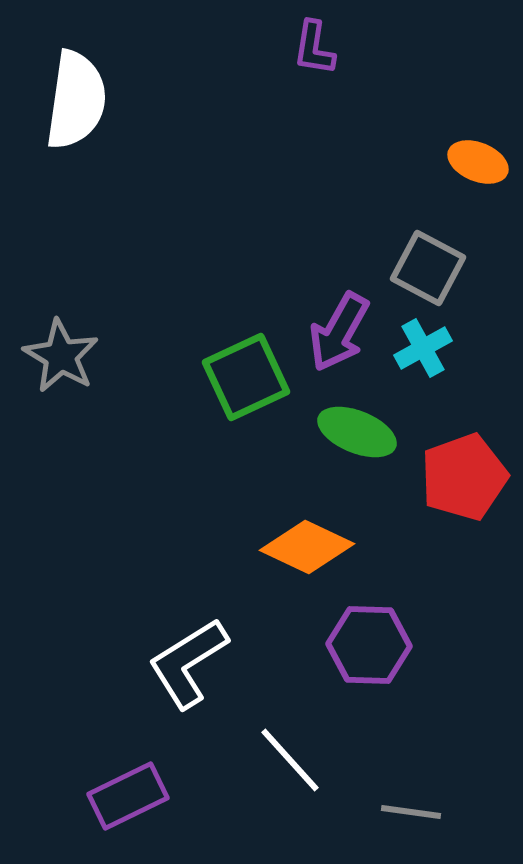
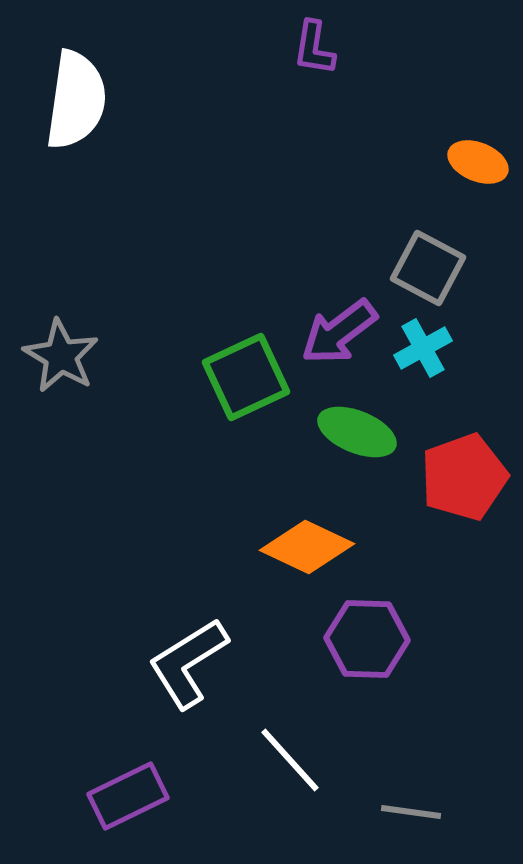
purple arrow: rotated 24 degrees clockwise
purple hexagon: moved 2 px left, 6 px up
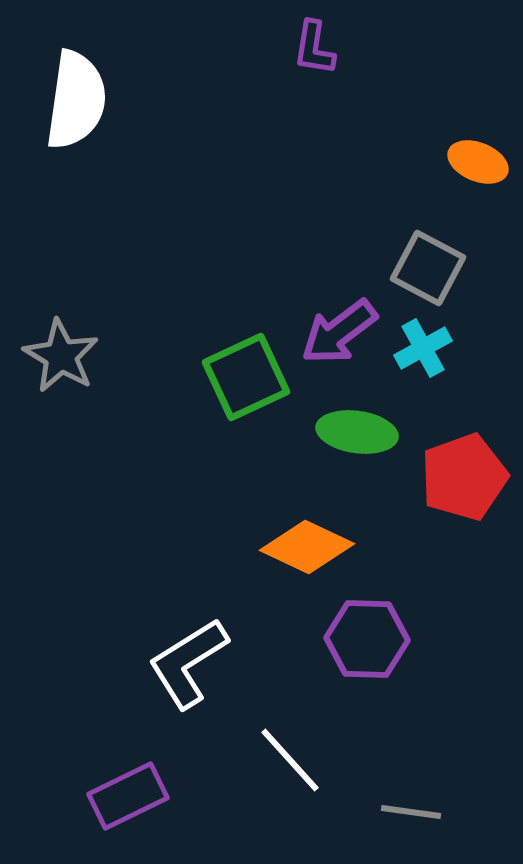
green ellipse: rotated 14 degrees counterclockwise
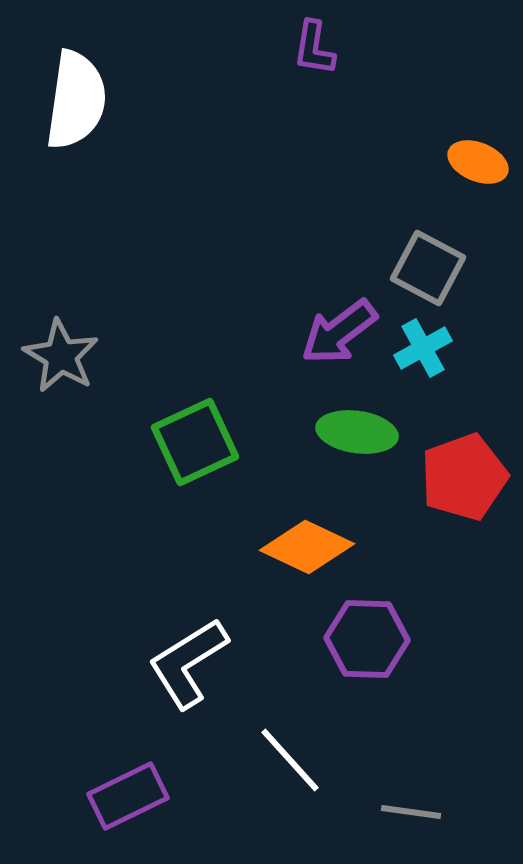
green square: moved 51 px left, 65 px down
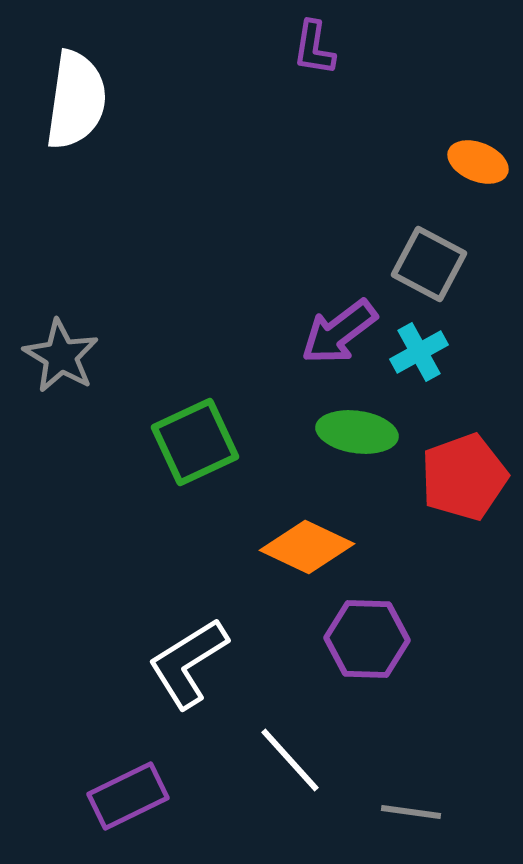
gray square: moved 1 px right, 4 px up
cyan cross: moved 4 px left, 4 px down
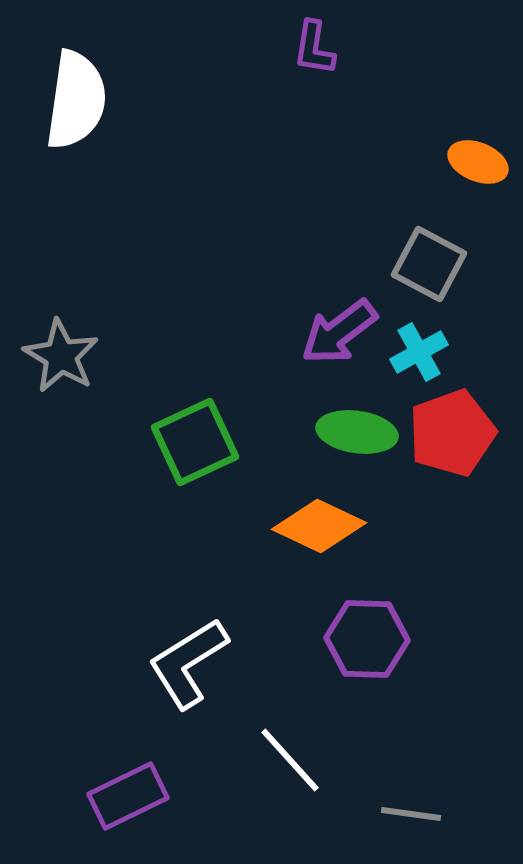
red pentagon: moved 12 px left, 44 px up
orange diamond: moved 12 px right, 21 px up
gray line: moved 2 px down
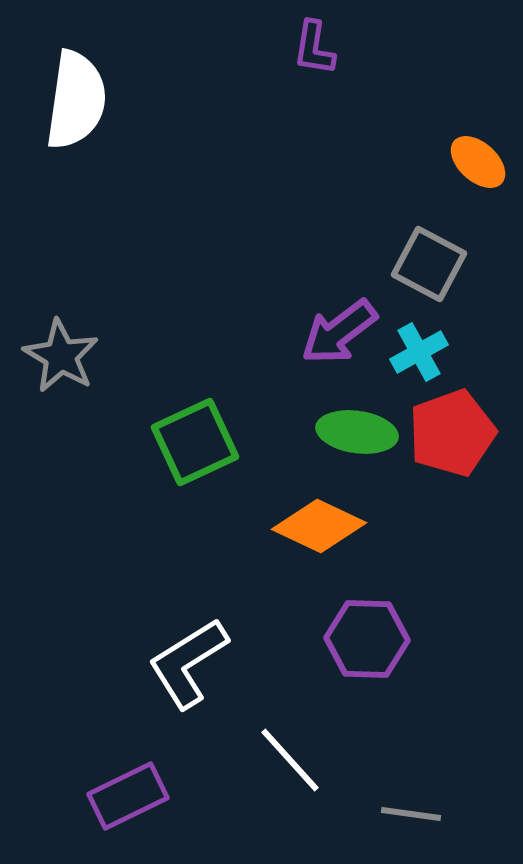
orange ellipse: rotated 20 degrees clockwise
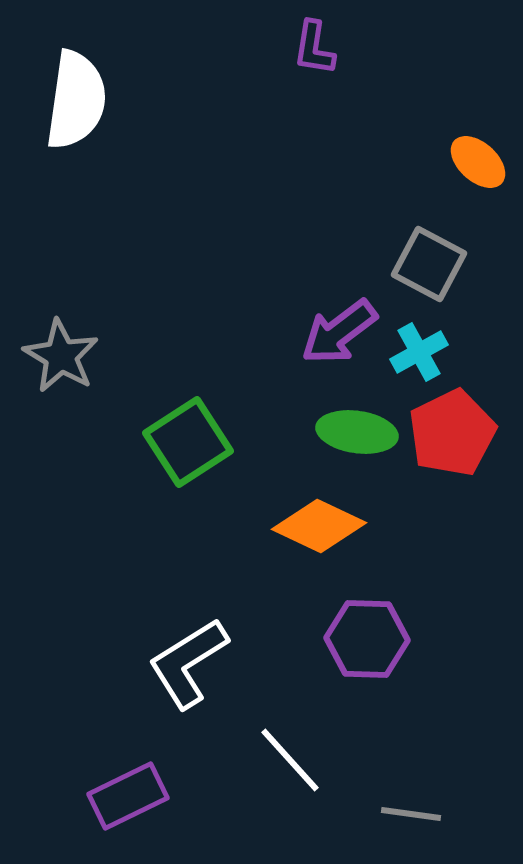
red pentagon: rotated 6 degrees counterclockwise
green square: moved 7 px left; rotated 8 degrees counterclockwise
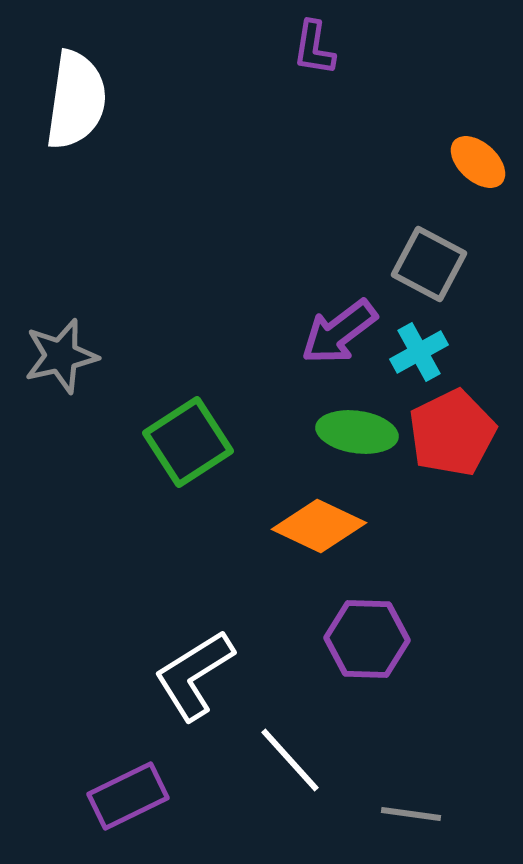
gray star: rotated 28 degrees clockwise
white L-shape: moved 6 px right, 12 px down
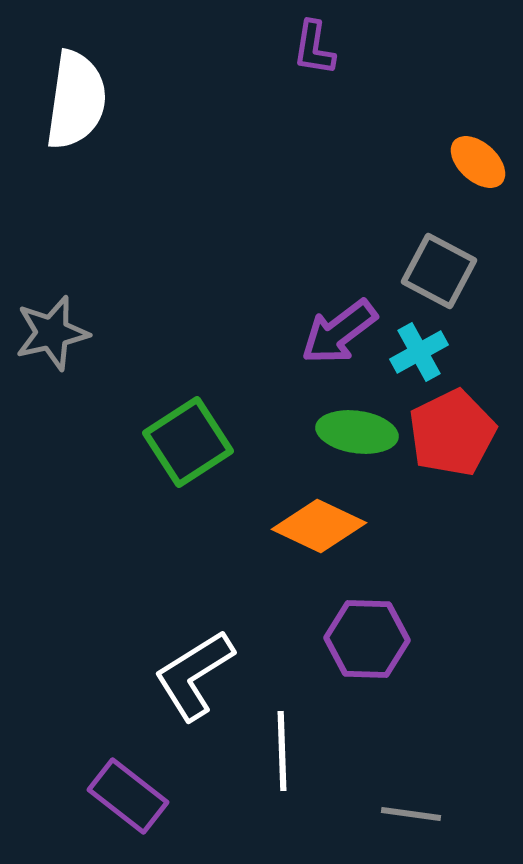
gray square: moved 10 px right, 7 px down
gray star: moved 9 px left, 23 px up
white line: moved 8 px left, 9 px up; rotated 40 degrees clockwise
purple rectangle: rotated 64 degrees clockwise
